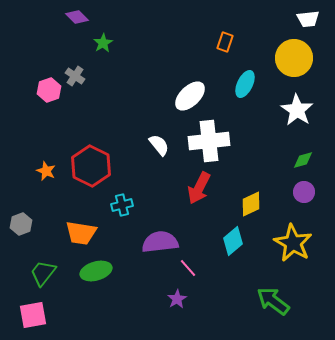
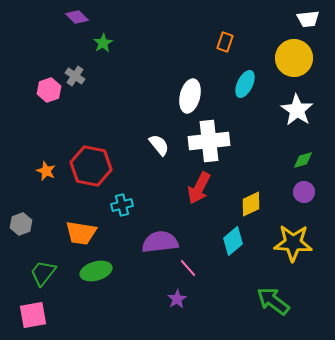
white ellipse: rotated 32 degrees counterclockwise
red hexagon: rotated 15 degrees counterclockwise
yellow star: rotated 27 degrees counterclockwise
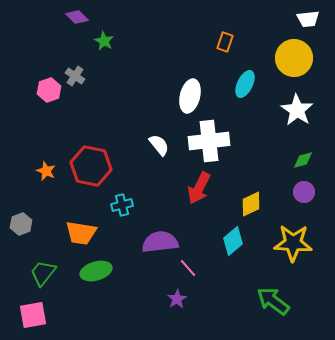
green star: moved 1 px right, 2 px up; rotated 12 degrees counterclockwise
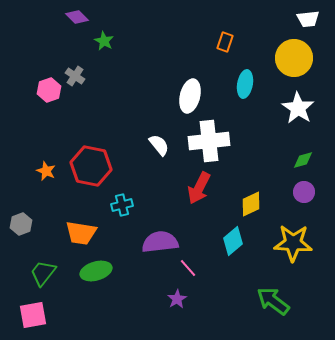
cyan ellipse: rotated 16 degrees counterclockwise
white star: moved 1 px right, 2 px up
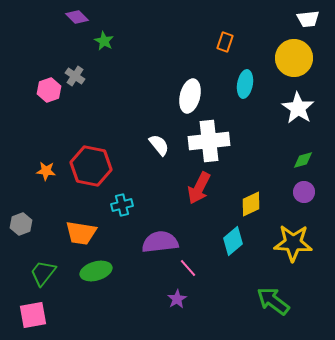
orange star: rotated 18 degrees counterclockwise
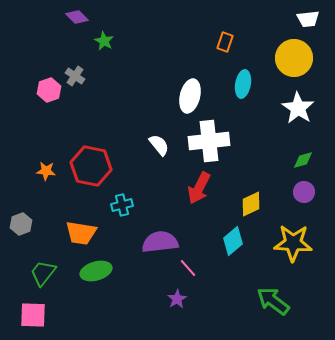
cyan ellipse: moved 2 px left
pink square: rotated 12 degrees clockwise
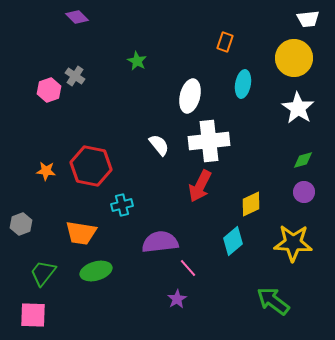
green star: moved 33 px right, 20 px down
red arrow: moved 1 px right, 2 px up
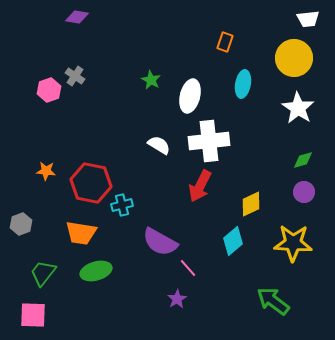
purple diamond: rotated 35 degrees counterclockwise
green star: moved 14 px right, 19 px down
white semicircle: rotated 20 degrees counterclockwise
red hexagon: moved 17 px down
purple semicircle: rotated 144 degrees counterclockwise
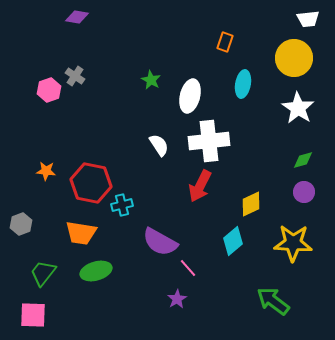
white semicircle: rotated 25 degrees clockwise
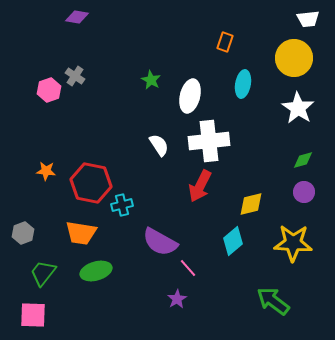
yellow diamond: rotated 12 degrees clockwise
gray hexagon: moved 2 px right, 9 px down
